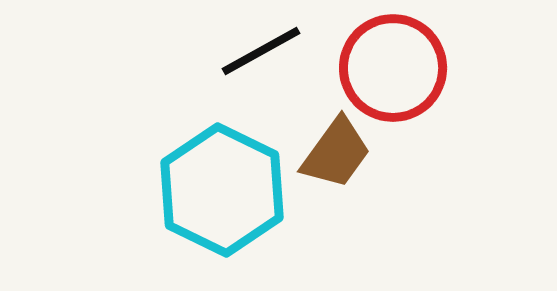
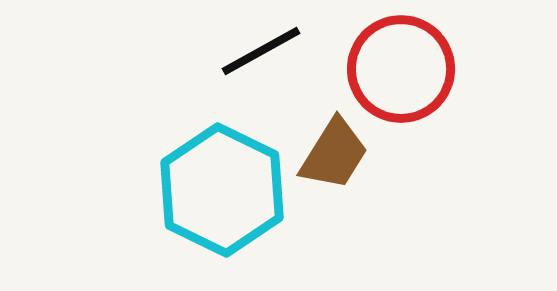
red circle: moved 8 px right, 1 px down
brown trapezoid: moved 2 px left, 1 px down; rotated 4 degrees counterclockwise
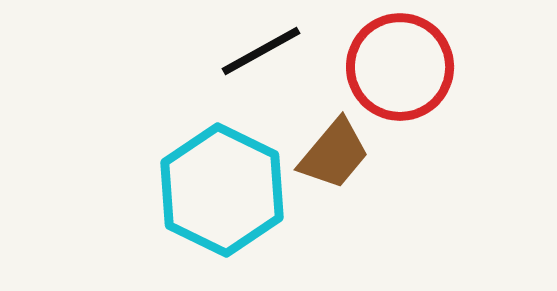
red circle: moved 1 px left, 2 px up
brown trapezoid: rotated 8 degrees clockwise
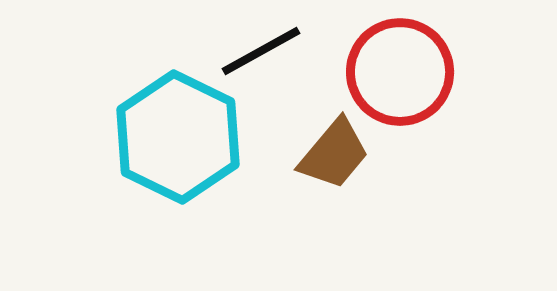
red circle: moved 5 px down
cyan hexagon: moved 44 px left, 53 px up
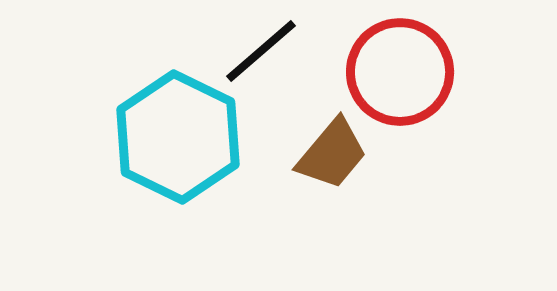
black line: rotated 12 degrees counterclockwise
brown trapezoid: moved 2 px left
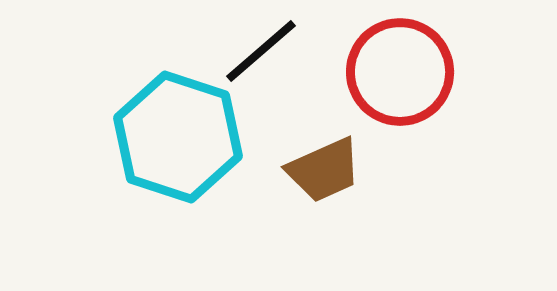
cyan hexagon: rotated 8 degrees counterclockwise
brown trapezoid: moved 8 px left, 16 px down; rotated 26 degrees clockwise
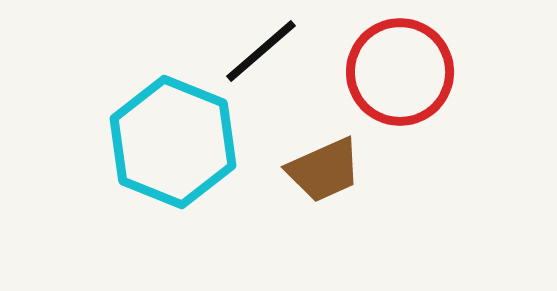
cyan hexagon: moved 5 px left, 5 px down; rotated 4 degrees clockwise
